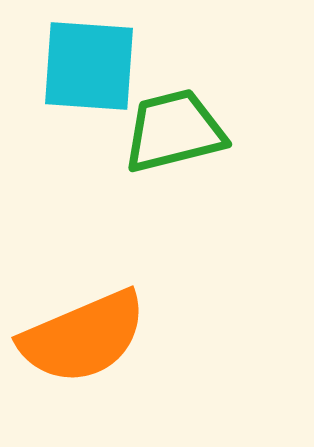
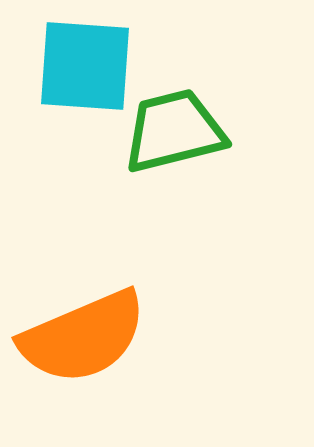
cyan square: moved 4 px left
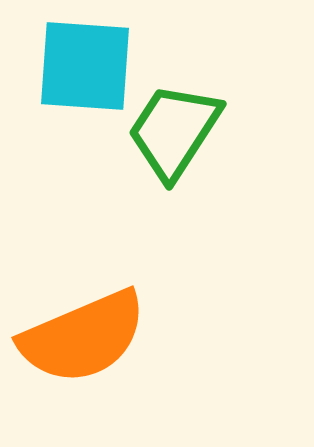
green trapezoid: rotated 43 degrees counterclockwise
